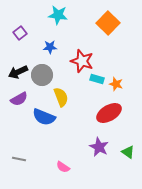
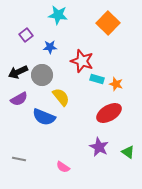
purple square: moved 6 px right, 2 px down
yellow semicircle: rotated 18 degrees counterclockwise
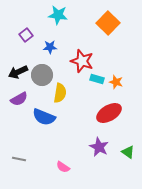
orange star: moved 2 px up
yellow semicircle: moved 1 px left, 4 px up; rotated 48 degrees clockwise
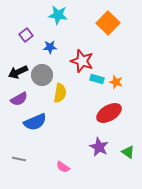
blue semicircle: moved 9 px left, 5 px down; rotated 45 degrees counterclockwise
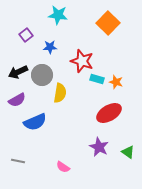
purple semicircle: moved 2 px left, 1 px down
gray line: moved 1 px left, 2 px down
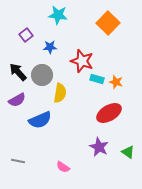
black arrow: rotated 72 degrees clockwise
blue semicircle: moved 5 px right, 2 px up
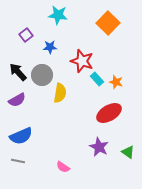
cyan rectangle: rotated 32 degrees clockwise
blue semicircle: moved 19 px left, 16 px down
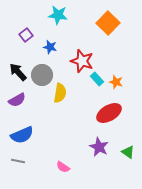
blue star: rotated 16 degrees clockwise
blue semicircle: moved 1 px right, 1 px up
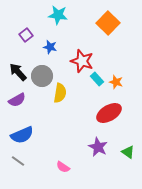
gray circle: moved 1 px down
purple star: moved 1 px left
gray line: rotated 24 degrees clockwise
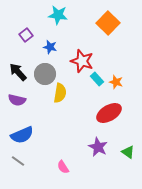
gray circle: moved 3 px right, 2 px up
purple semicircle: rotated 42 degrees clockwise
pink semicircle: rotated 24 degrees clockwise
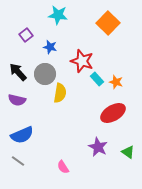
red ellipse: moved 4 px right
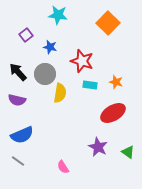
cyan rectangle: moved 7 px left, 6 px down; rotated 40 degrees counterclockwise
